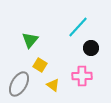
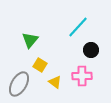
black circle: moved 2 px down
yellow triangle: moved 2 px right, 3 px up
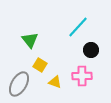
green triangle: rotated 18 degrees counterclockwise
yellow triangle: rotated 16 degrees counterclockwise
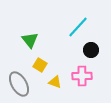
gray ellipse: rotated 60 degrees counterclockwise
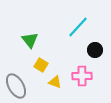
black circle: moved 4 px right
yellow square: moved 1 px right
gray ellipse: moved 3 px left, 2 px down
